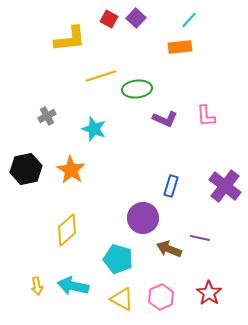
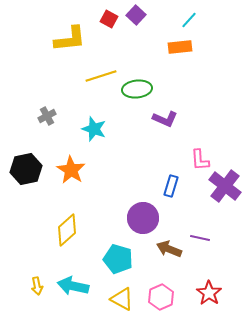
purple square: moved 3 px up
pink L-shape: moved 6 px left, 44 px down
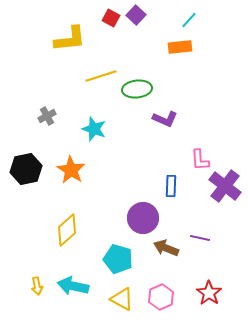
red square: moved 2 px right, 1 px up
blue rectangle: rotated 15 degrees counterclockwise
brown arrow: moved 3 px left, 1 px up
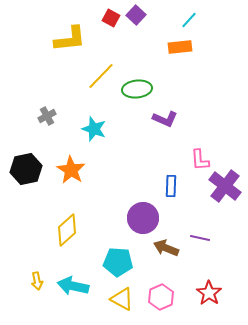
yellow line: rotated 28 degrees counterclockwise
cyan pentagon: moved 3 px down; rotated 12 degrees counterclockwise
yellow arrow: moved 5 px up
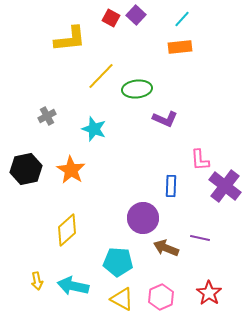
cyan line: moved 7 px left, 1 px up
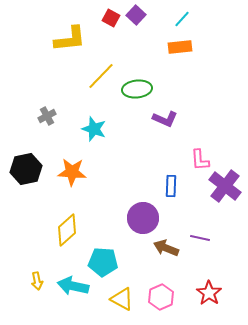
orange star: moved 1 px right, 2 px down; rotated 28 degrees counterclockwise
cyan pentagon: moved 15 px left
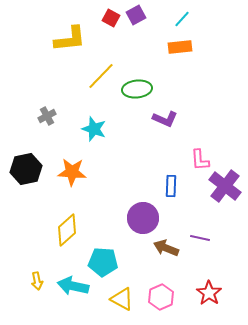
purple square: rotated 18 degrees clockwise
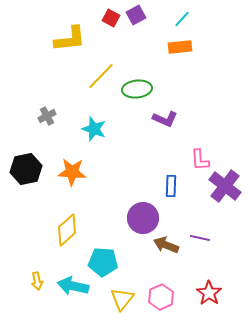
brown arrow: moved 3 px up
yellow triangle: rotated 40 degrees clockwise
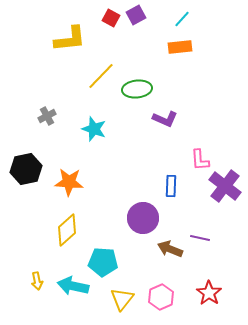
orange star: moved 3 px left, 10 px down
brown arrow: moved 4 px right, 4 px down
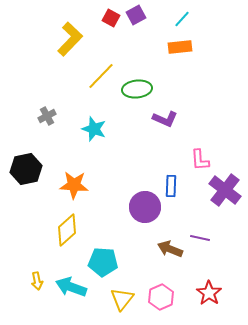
yellow L-shape: rotated 40 degrees counterclockwise
orange star: moved 5 px right, 3 px down
purple cross: moved 4 px down
purple circle: moved 2 px right, 11 px up
cyan arrow: moved 2 px left, 1 px down; rotated 8 degrees clockwise
